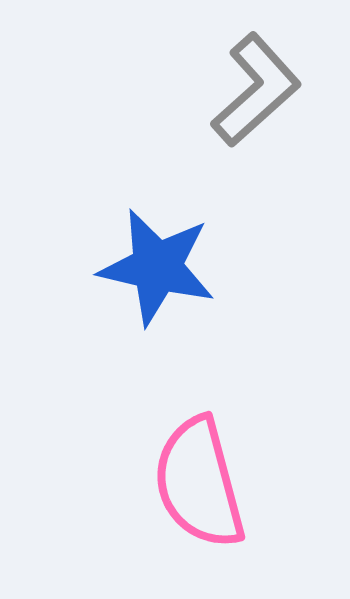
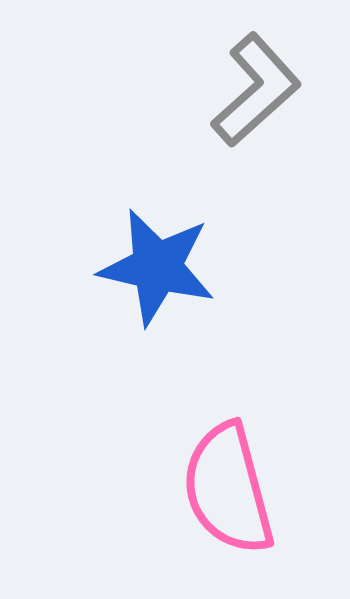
pink semicircle: moved 29 px right, 6 px down
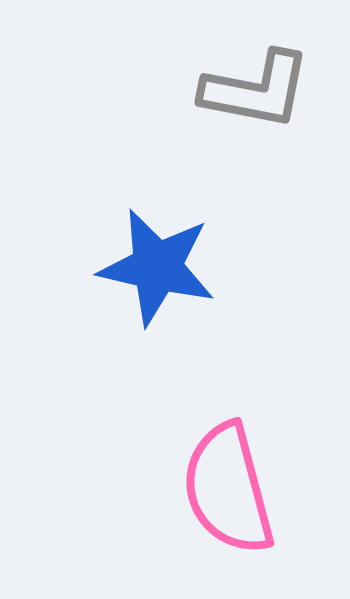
gray L-shape: rotated 53 degrees clockwise
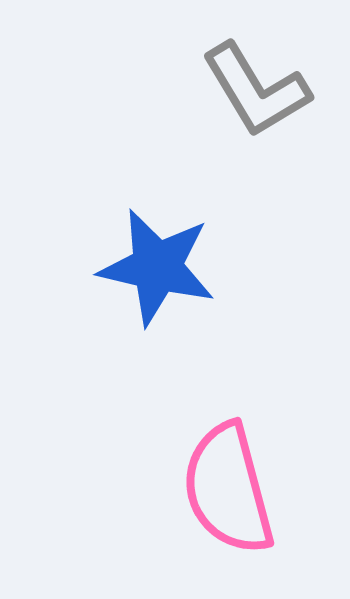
gray L-shape: rotated 48 degrees clockwise
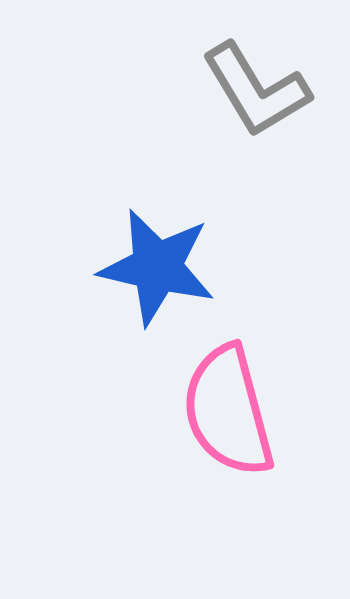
pink semicircle: moved 78 px up
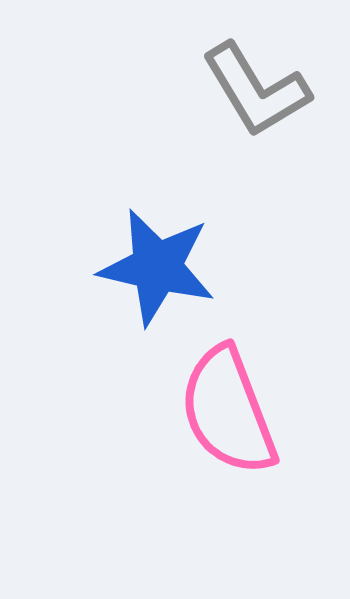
pink semicircle: rotated 6 degrees counterclockwise
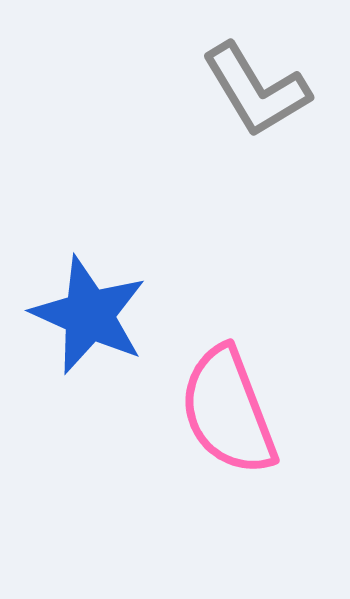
blue star: moved 68 px left, 48 px down; rotated 11 degrees clockwise
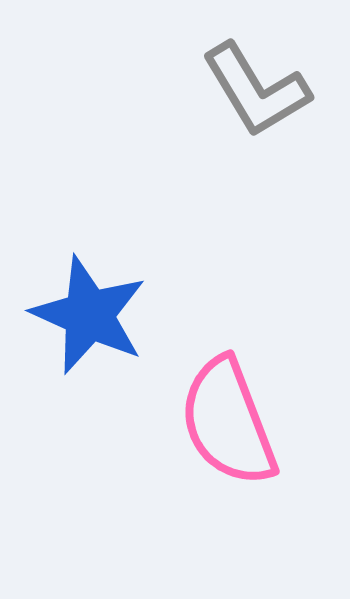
pink semicircle: moved 11 px down
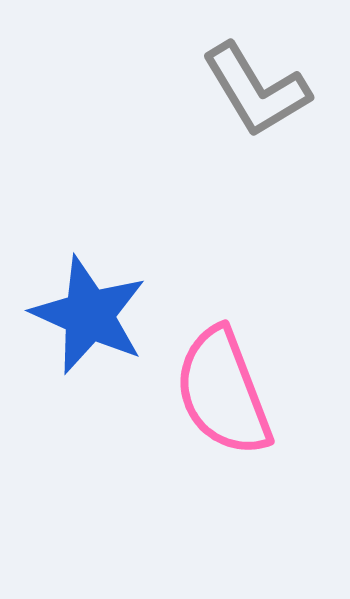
pink semicircle: moved 5 px left, 30 px up
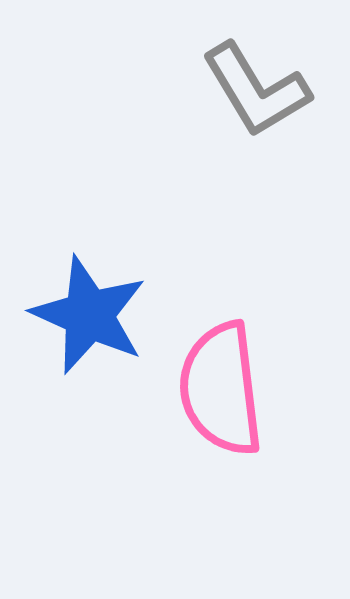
pink semicircle: moved 2 px left, 3 px up; rotated 14 degrees clockwise
